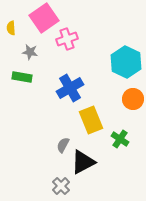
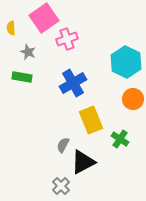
gray star: moved 2 px left; rotated 14 degrees clockwise
blue cross: moved 3 px right, 5 px up
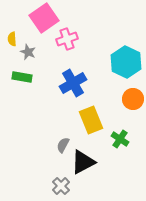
yellow semicircle: moved 1 px right, 11 px down
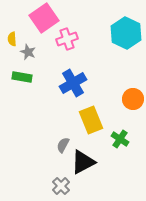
cyan hexagon: moved 29 px up
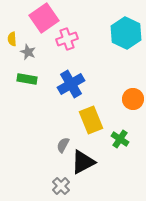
green rectangle: moved 5 px right, 2 px down
blue cross: moved 2 px left, 1 px down
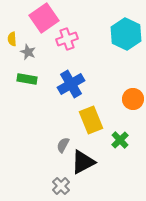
cyan hexagon: moved 1 px down
green cross: moved 1 px down; rotated 12 degrees clockwise
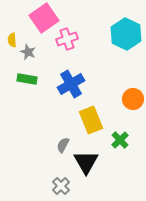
yellow semicircle: moved 1 px down
black triangle: moved 3 px right; rotated 32 degrees counterclockwise
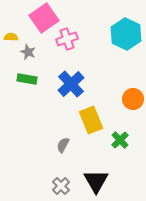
yellow semicircle: moved 1 px left, 3 px up; rotated 96 degrees clockwise
blue cross: rotated 12 degrees counterclockwise
black triangle: moved 10 px right, 19 px down
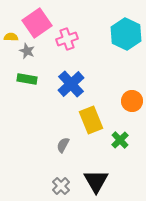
pink square: moved 7 px left, 5 px down
gray star: moved 1 px left, 1 px up
orange circle: moved 1 px left, 2 px down
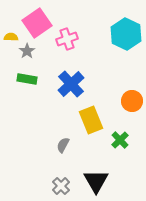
gray star: rotated 14 degrees clockwise
